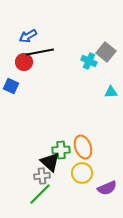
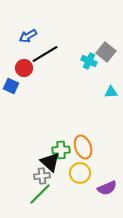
black line: moved 5 px right, 2 px down; rotated 20 degrees counterclockwise
red circle: moved 6 px down
yellow circle: moved 2 px left
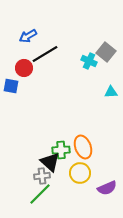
blue square: rotated 14 degrees counterclockwise
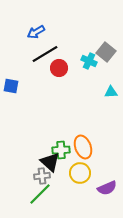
blue arrow: moved 8 px right, 4 px up
red circle: moved 35 px right
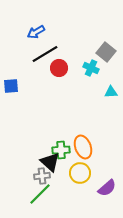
cyan cross: moved 2 px right, 7 px down
blue square: rotated 14 degrees counterclockwise
purple semicircle: rotated 18 degrees counterclockwise
